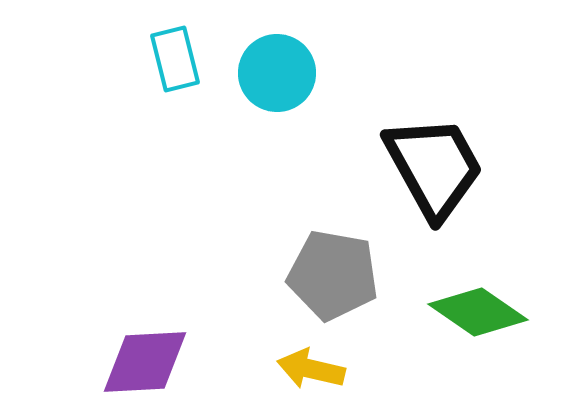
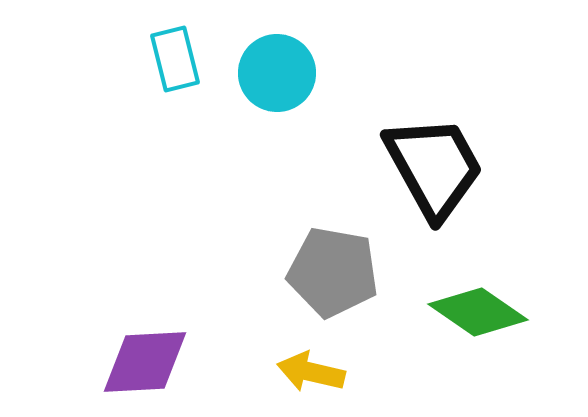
gray pentagon: moved 3 px up
yellow arrow: moved 3 px down
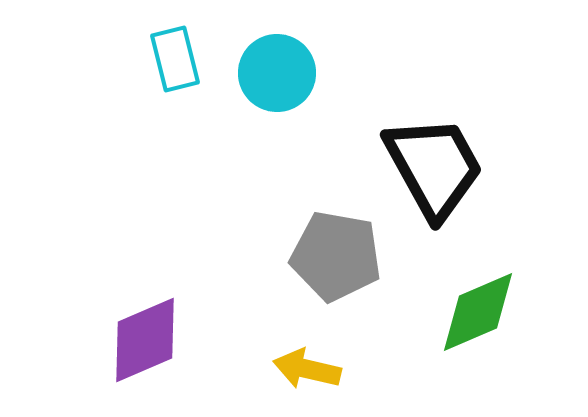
gray pentagon: moved 3 px right, 16 px up
green diamond: rotated 58 degrees counterclockwise
purple diamond: moved 22 px up; rotated 20 degrees counterclockwise
yellow arrow: moved 4 px left, 3 px up
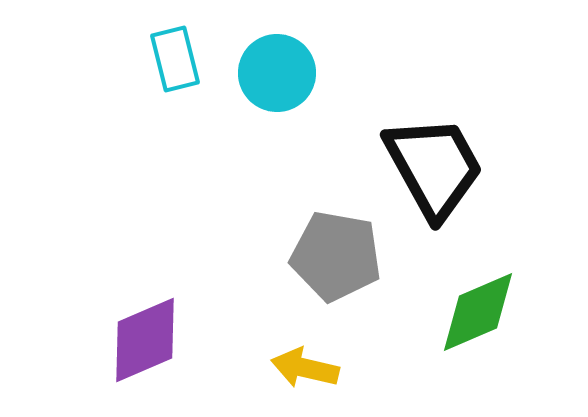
yellow arrow: moved 2 px left, 1 px up
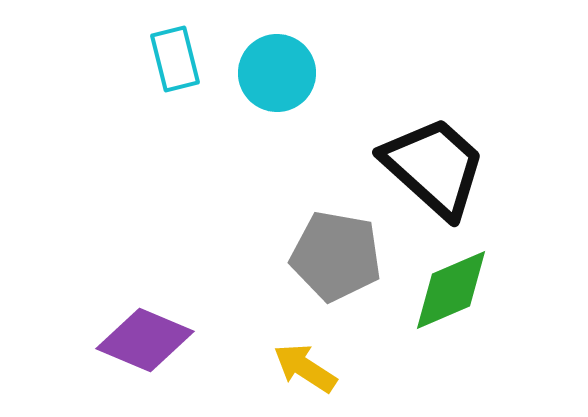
black trapezoid: rotated 19 degrees counterclockwise
green diamond: moved 27 px left, 22 px up
purple diamond: rotated 46 degrees clockwise
yellow arrow: rotated 20 degrees clockwise
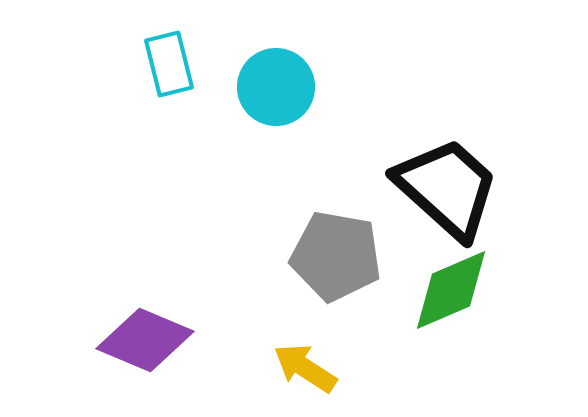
cyan rectangle: moved 6 px left, 5 px down
cyan circle: moved 1 px left, 14 px down
black trapezoid: moved 13 px right, 21 px down
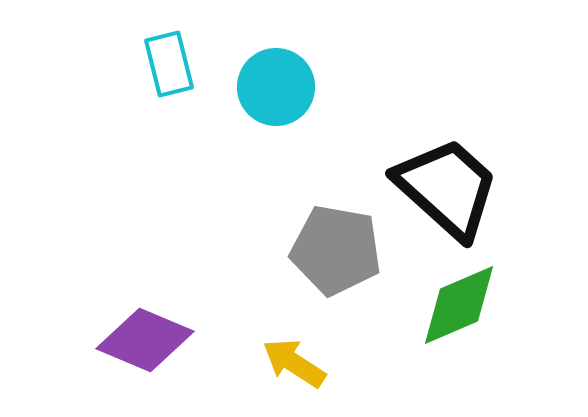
gray pentagon: moved 6 px up
green diamond: moved 8 px right, 15 px down
yellow arrow: moved 11 px left, 5 px up
